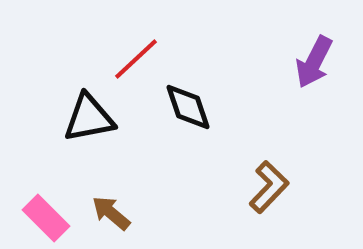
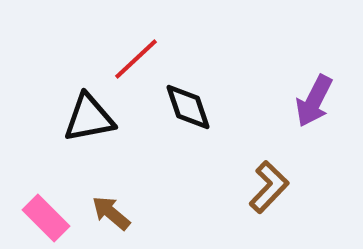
purple arrow: moved 39 px down
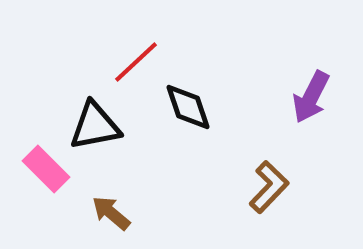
red line: moved 3 px down
purple arrow: moved 3 px left, 4 px up
black triangle: moved 6 px right, 8 px down
pink rectangle: moved 49 px up
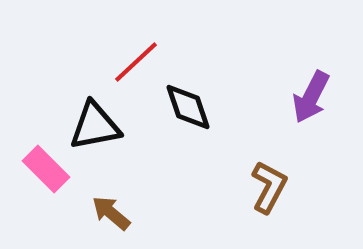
brown L-shape: rotated 16 degrees counterclockwise
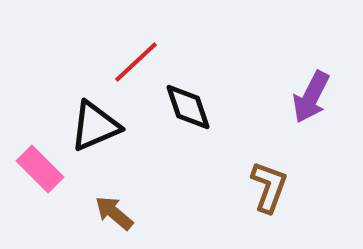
black triangle: rotated 12 degrees counterclockwise
pink rectangle: moved 6 px left
brown L-shape: rotated 8 degrees counterclockwise
brown arrow: moved 3 px right
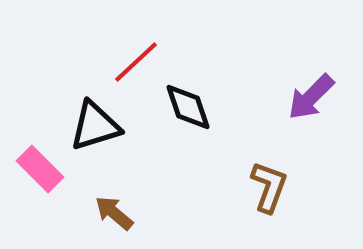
purple arrow: rotated 18 degrees clockwise
black triangle: rotated 6 degrees clockwise
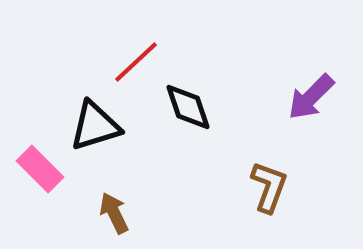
brown arrow: rotated 24 degrees clockwise
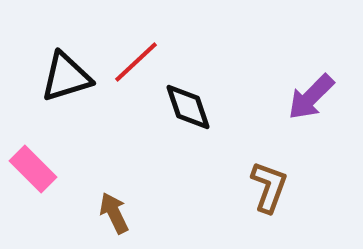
black triangle: moved 29 px left, 49 px up
pink rectangle: moved 7 px left
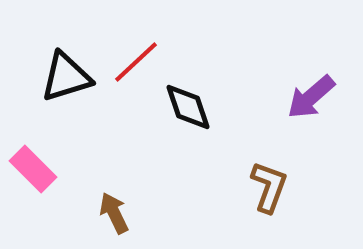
purple arrow: rotated 4 degrees clockwise
